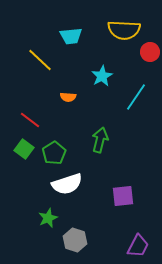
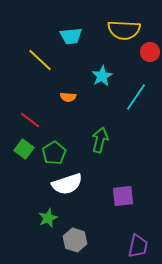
purple trapezoid: rotated 15 degrees counterclockwise
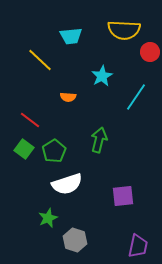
green arrow: moved 1 px left
green pentagon: moved 2 px up
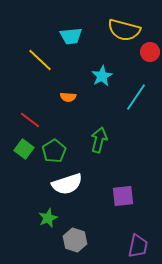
yellow semicircle: rotated 12 degrees clockwise
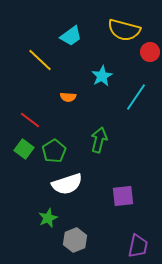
cyan trapezoid: rotated 30 degrees counterclockwise
gray hexagon: rotated 20 degrees clockwise
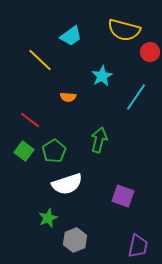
green square: moved 2 px down
purple square: rotated 25 degrees clockwise
